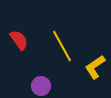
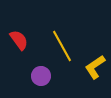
purple circle: moved 10 px up
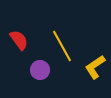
purple circle: moved 1 px left, 6 px up
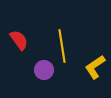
yellow line: rotated 20 degrees clockwise
purple circle: moved 4 px right
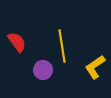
red semicircle: moved 2 px left, 2 px down
purple circle: moved 1 px left
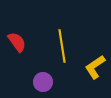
purple circle: moved 12 px down
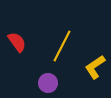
yellow line: rotated 36 degrees clockwise
purple circle: moved 5 px right, 1 px down
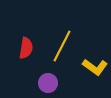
red semicircle: moved 9 px right, 6 px down; rotated 45 degrees clockwise
yellow L-shape: rotated 110 degrees counterclockwise
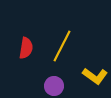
yellow L-shape: moved 9 px down
purple circle: moved 6 px right, 3 px down
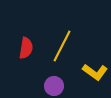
yellow L-shape: moved 4 px up
